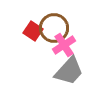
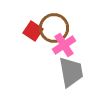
gray trapezoid: moved 2 px right, 1 px down; rotated 52 degrees counterclockwise
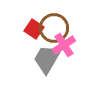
red square: moved 1 px right, 2 px up
gray trapezoid: moved 24 px left, 13 px up; rotated 140 degrees counterclockwise
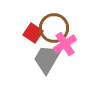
red square: moved 1 px left, 4 px down
pink cross: moved 1 px right, 1 px up
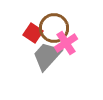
pink cross: moved 1 px right, 1 px up
gray trapezoid: moved 3 px up; rotated 12 degrees clockwise
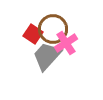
brown circle: moved 1 px left, 1 px down
red square: moved 1 px down
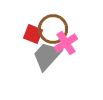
red square: rotated 12 degrees counterclockwise
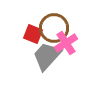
brown circle: moved 1 px right, 1 px up
